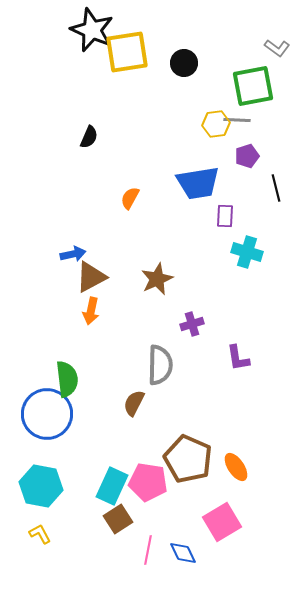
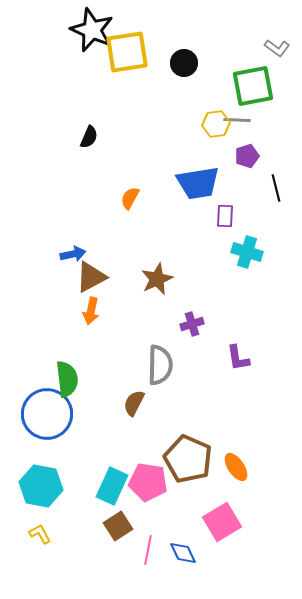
brown square: moved 7 px down
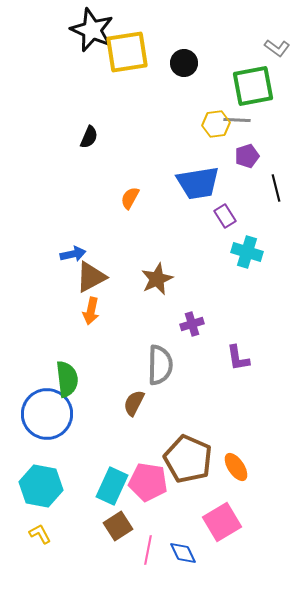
purple rectangle: rotated 35 degrees counterclockwise
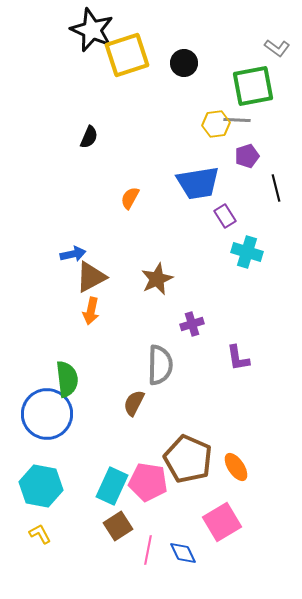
yellow square: moved 3 px down; rotated 9 degrees counterclockwise
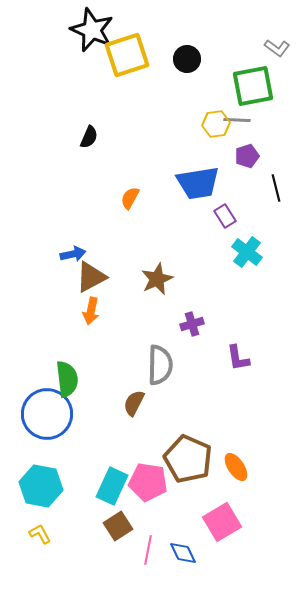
black circle: moved 3 px right, 4 px up
cyan cross: rotated 20 degrees clockwise
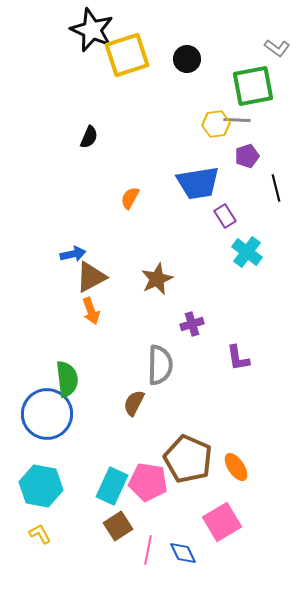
orange arrow: rotated 32 degrees counterclockwise
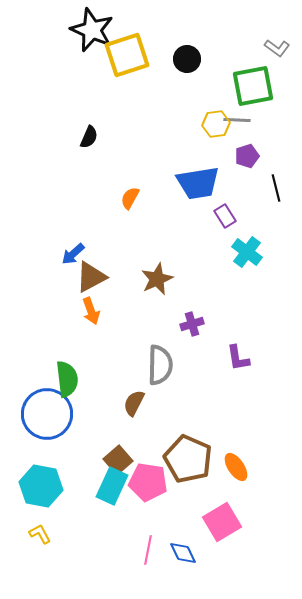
blue arrow: rotated 150 degrees clockwise
brown square: moved 66 px up; rotated 8 degrees counterclockwise
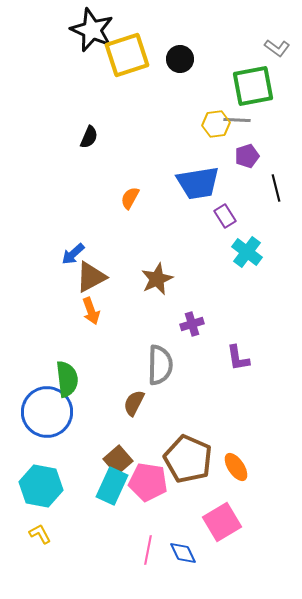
black circle: moved 7 px left
blue circle: moved 2 px up
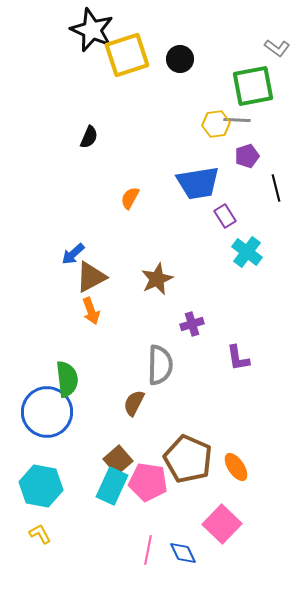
pink square: moved 2 px down; rotated 15 degrees counterclockwise
